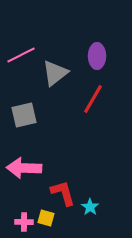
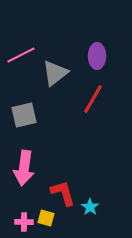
pink arrow: rotated 84 degrees counterclockwise
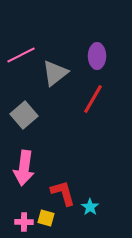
gray square: rotated 28 degrees counterclockwise
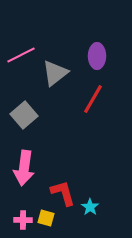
pink cross: moved 1 px left, 2 px up
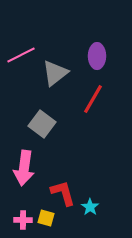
gray square: moved 18 px right, 9 px down; rotated 12 degrees counterclockwise
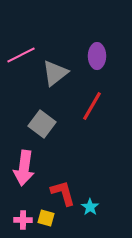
red line: moved 1 px left, 7 px down
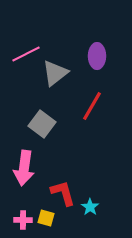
pink line: moved 5 px right, 1 px up
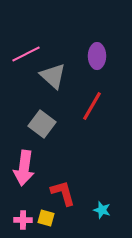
gray triangle: moved 2 px left, 3 px down; rotated 40 degrees counterclockwise
cyan star: moved 12 px right, 3 px down; rotated 18 degrees counterclockwise
